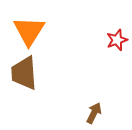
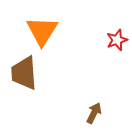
orange triangle: moved 13 px right
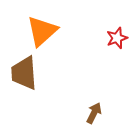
orange triangle: rotated 16 degrees clockwise
red star: moved 2 px up
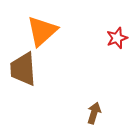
brown trapezoid: moved 1 px left, 4 px up
brown arrow: rotated 10 degrees counterclockwise
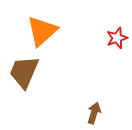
brown trapezoid: moved 1 px right, 3 px down; rotated 27 degrees clockwise
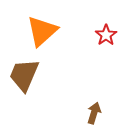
red star: moved 11 px left, 3 px up; rotated 15 degrees counterclockwise
brown trapezoid: moved 3 px down
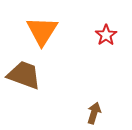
orange triangle: rotated 16 degrees counterclockwise
brown trapezoid: rotated 87 degrees clockwise
